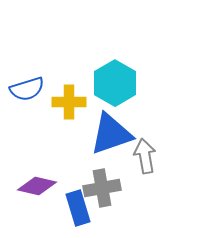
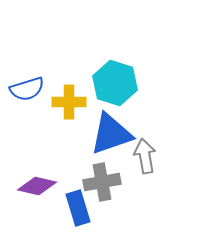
cyan hexagon: rotated 12 degrees counterclockwise
gray cross: moved 6 px up
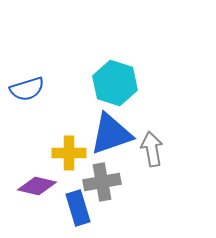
yellow cross: moved 51 px down
gray arrow: moved 7 px right, 7 px up
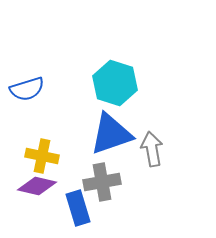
yellow cross: moved 27 px left, 3 px down; rotated 12 degrees clockwise
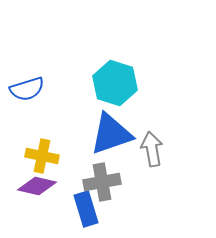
blue rectangle: moved 8 px right, 1 px down
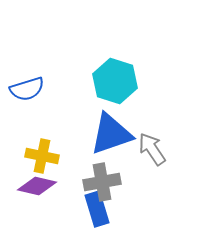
cyan hexagon: moved 2 px up
gray arrow: rotated 24 degrees counterclockwise
blue rectangle: moved 11 px right
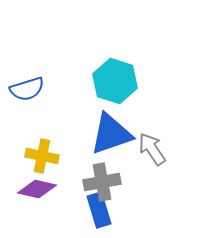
purple diamond: moved 3 px down
blue rectangle: moved 2 px right, 1 px down
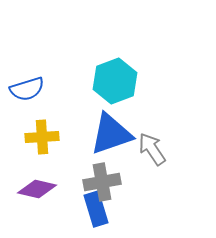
cyan hexagon: rotated 21 degrees clockwise
yellow cross: moved 19 px up; rotated 16 degrees counterclockwise
blue rectangle: moved 3 px left, 1 px up
